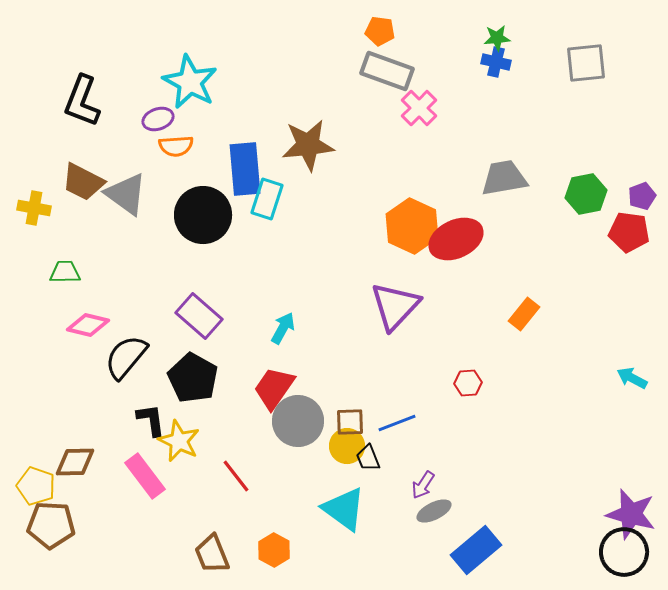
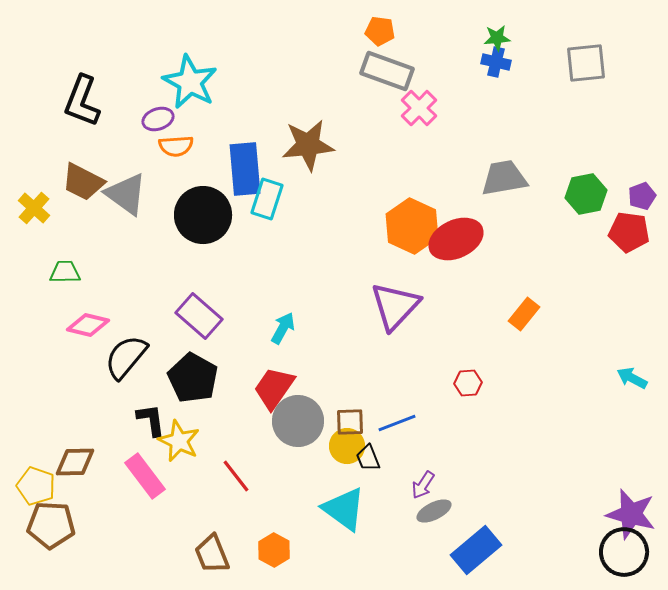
yellow cross at (34, 208): rotated 32 degrees clockwise
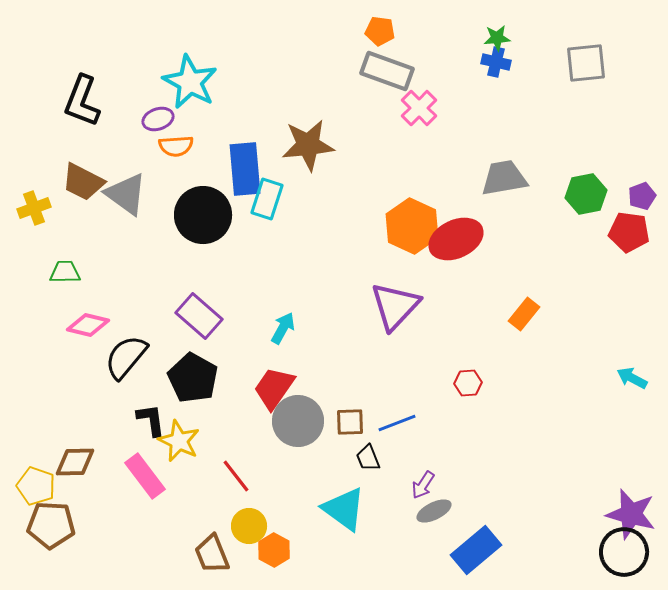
yellow cross at (34, 208): rotated 28 degrees clockwise
yellow circle at (347, 446): moved 98 px left, 80 px down
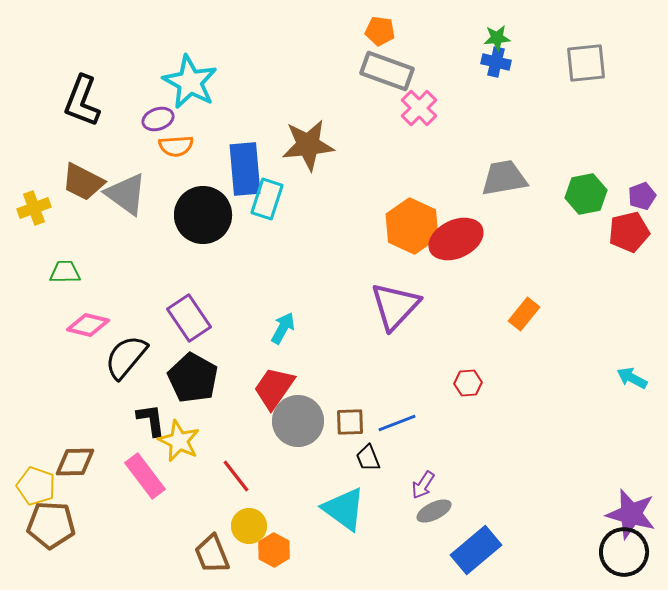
red pentagon at (629, 232): rotated 21 degrees counterclockwise
purple rectangle at (199, 316): moved 10 px left, 2 px down; rotated 15 degrees clockwise
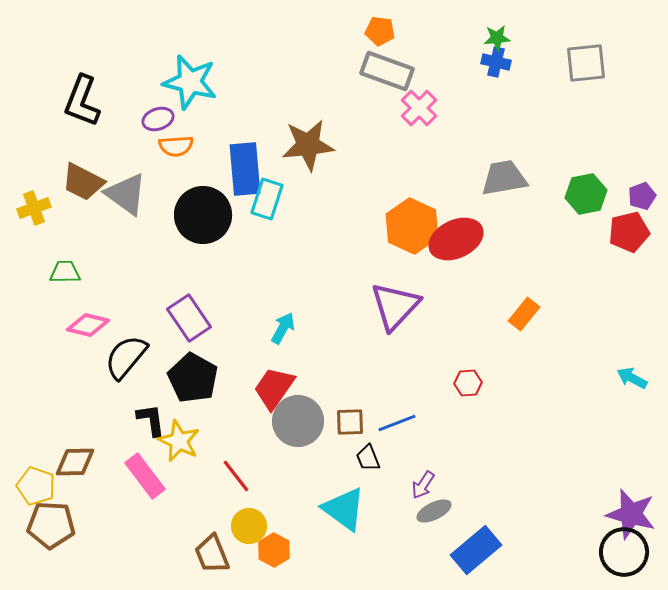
cyan star at (190, 82): rotated 14 degrees counterclockwise
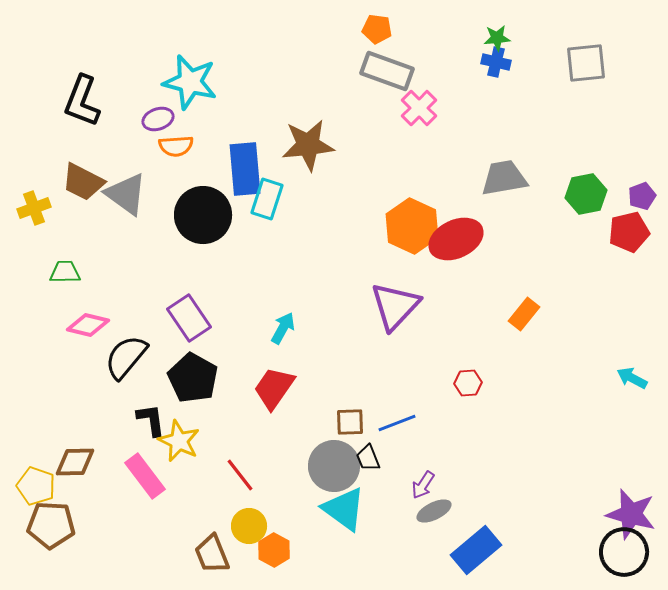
orange pentagon at (380, 31): moved 3 px left, 2 px up
gray circle at (298, 421): moved 36 px right, 45 px down
red line at (236, 476): moved 4 px right, 1 px up
